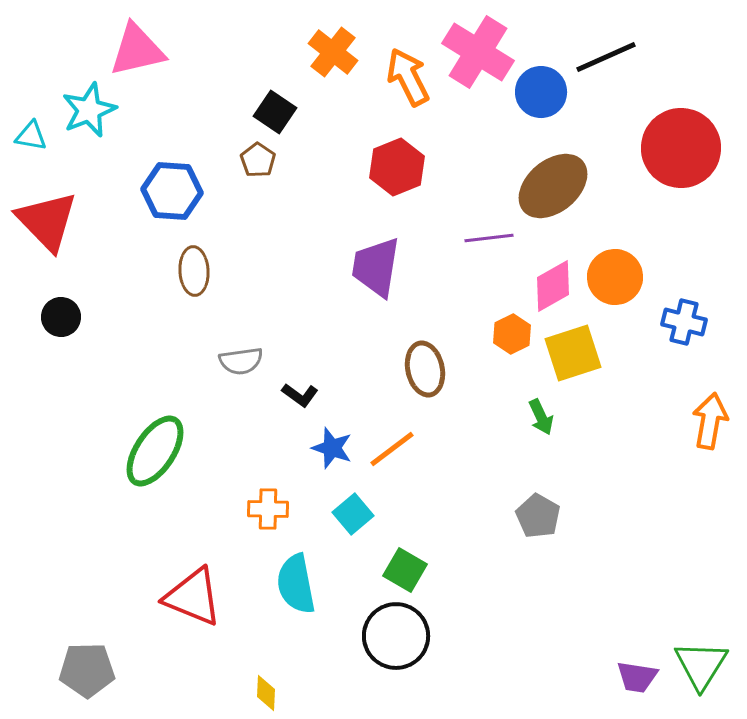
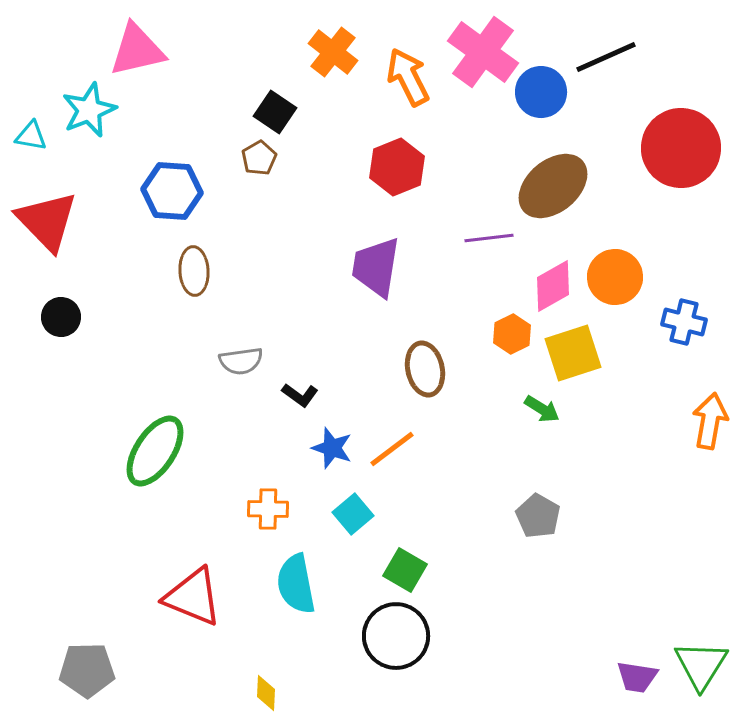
pink cross at (478, 52): moved 5 px right; rotated 4 degrees clockwise
brown pentagon at (258, 160): moved 1 px right, 2 px up; rotated 8 degrees clockwise
green arrow at (541, 417): moved 1 px right, 8 px up; rotated 33 degrees counterclockwise
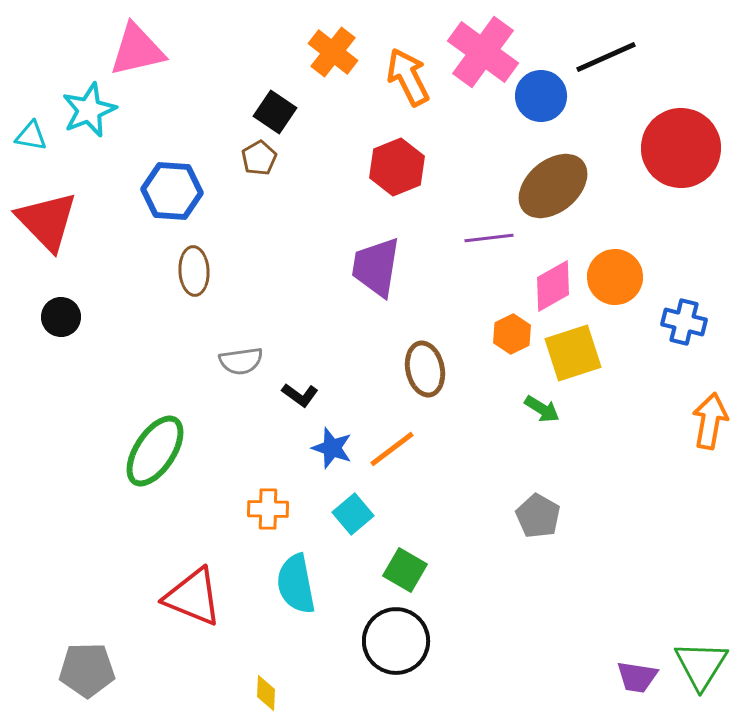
blue circle at (541, 92): moved 4 px down
black circle at (396, 636): moved 5 px down
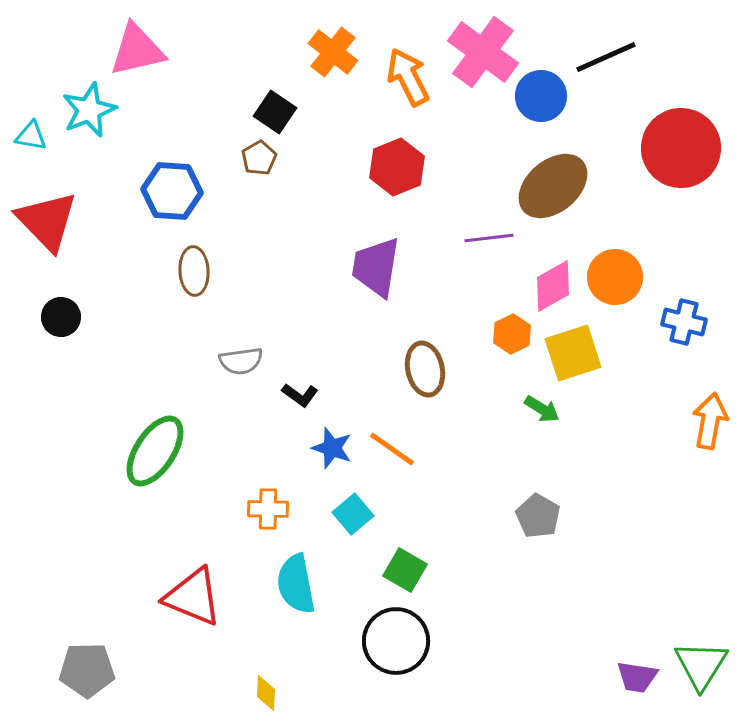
orange line at (392, 449): rotated 72 degrees clockwise
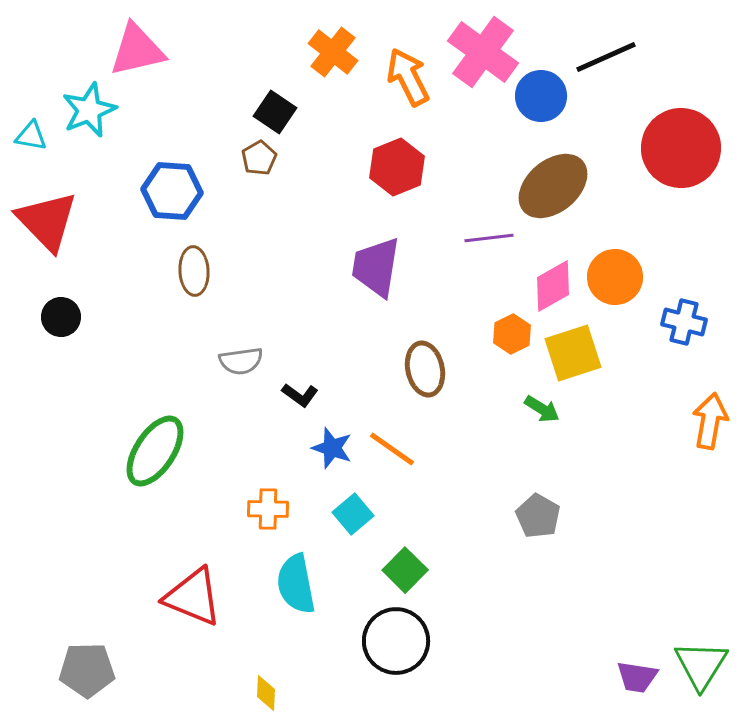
green square at (405, 570): rotated 15 degrees clockwise
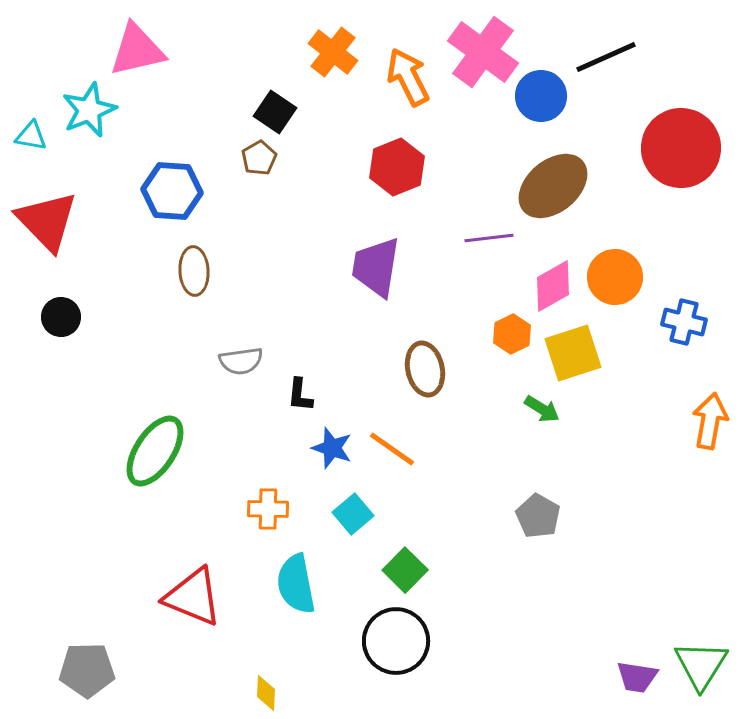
black L-shape at (300, 395): rotated 60 degrees clockwise
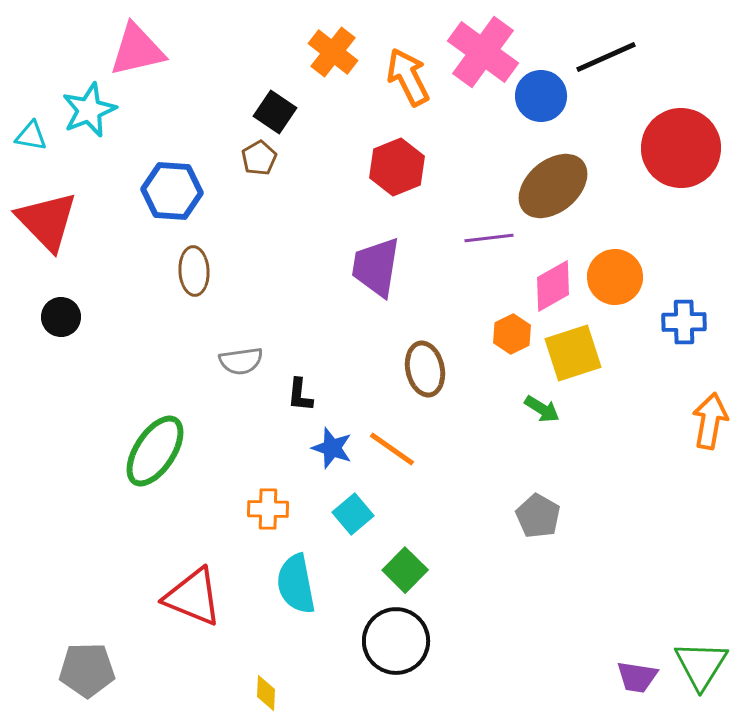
blue cross at (684, 322): rotated 15 degrees counterclockwise
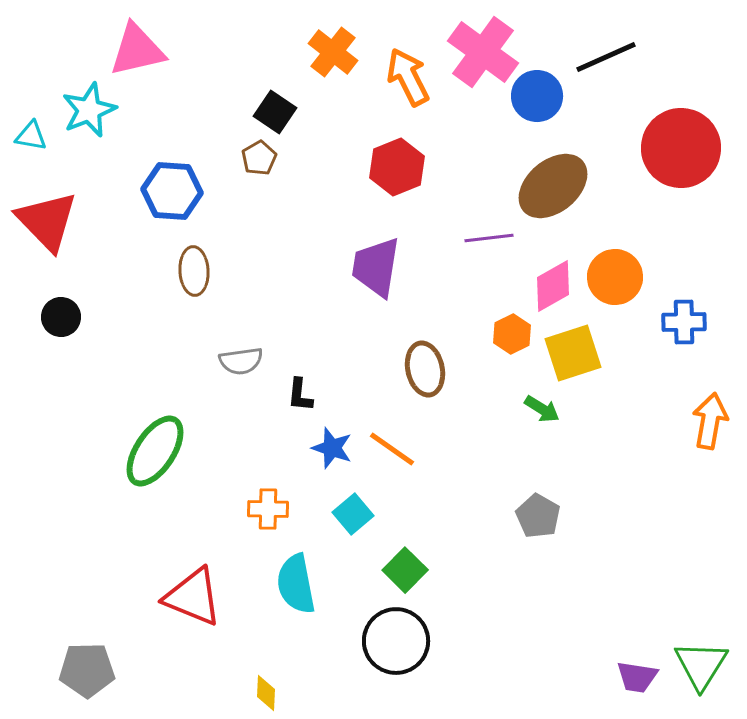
blue circle at (541, 96): moved 4 px left
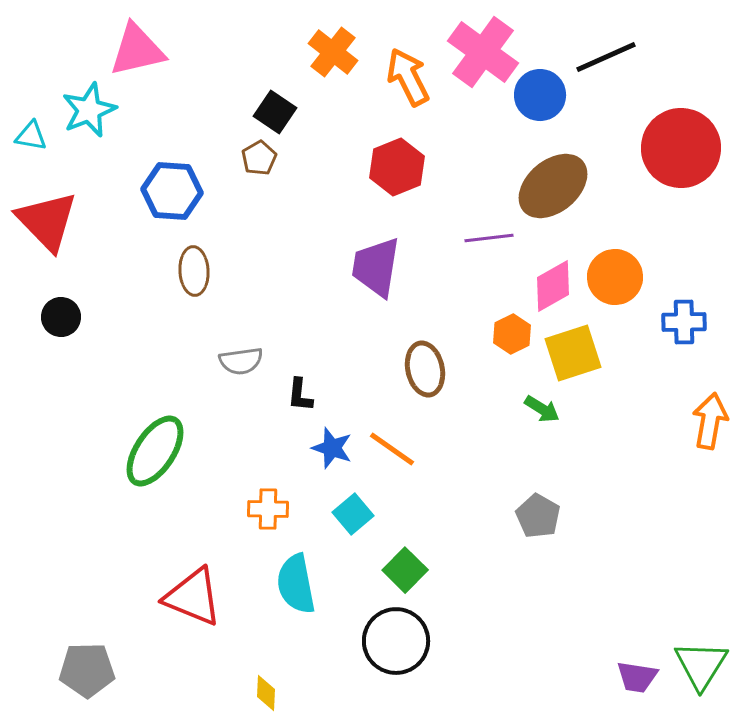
blue circle at (537, 96): moved 3 px right, 1 px up
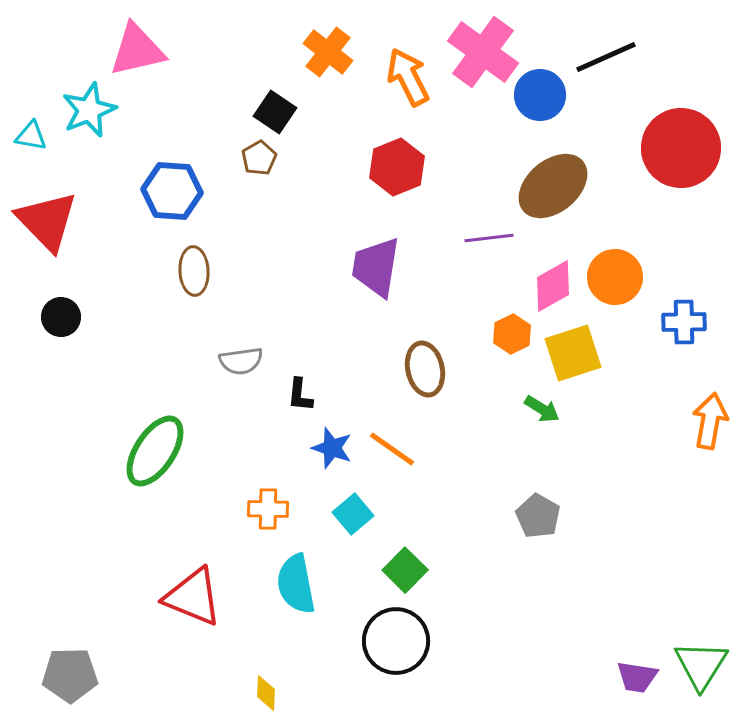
orange cross at (333, 52): moved 5 px left
gray pentagon at (87, 670): moved 17 px left, 5 px down
